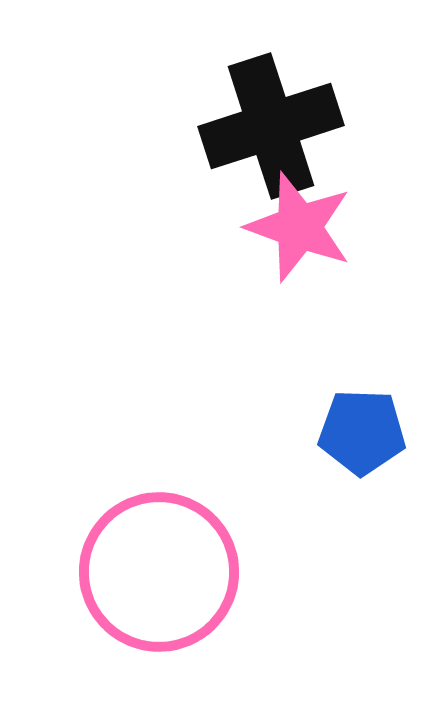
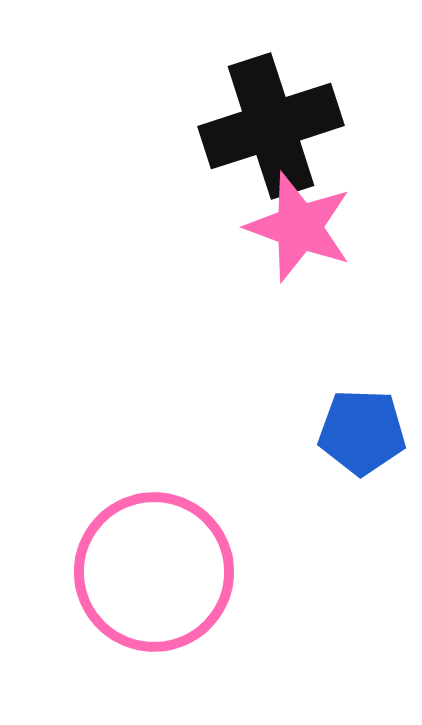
pink circle: moved 5 px left
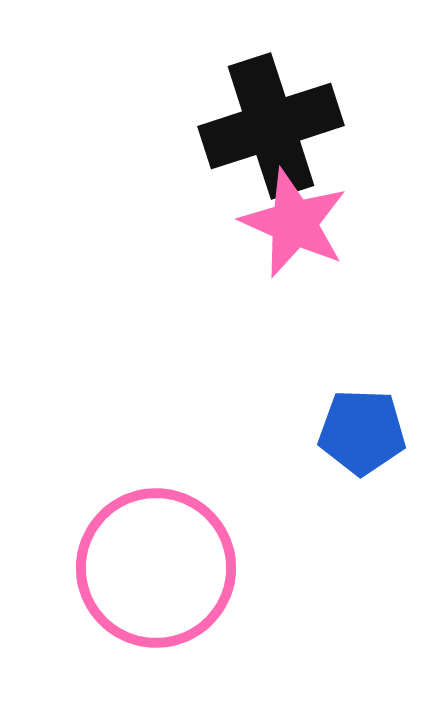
pink star: moved 5 px left, 4 px up; rotated 4 degrees clockwise
pink circle: moved 2 px right, 4 px up
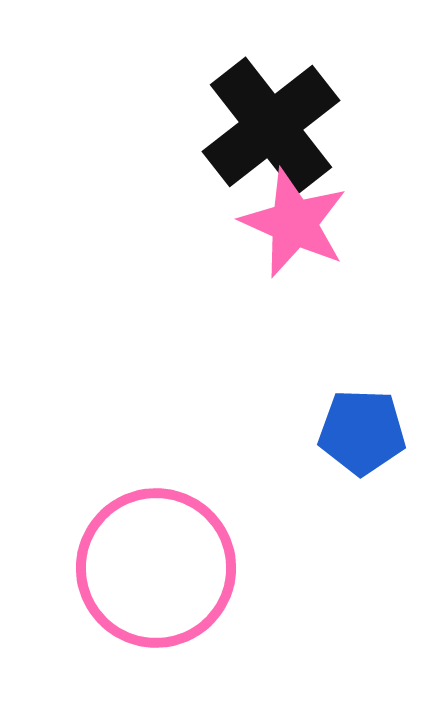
black cross: rotated 20 degrees counterclockwise
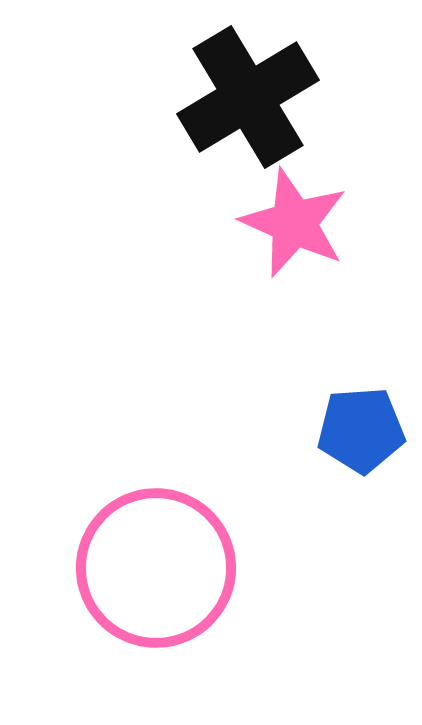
black cross: moved 23 px left, 29 px up; rotated 7 degrees clockwise
blue pentagon: moved 1 px left, 2 px up; rotated 6 degrees counterclockwise
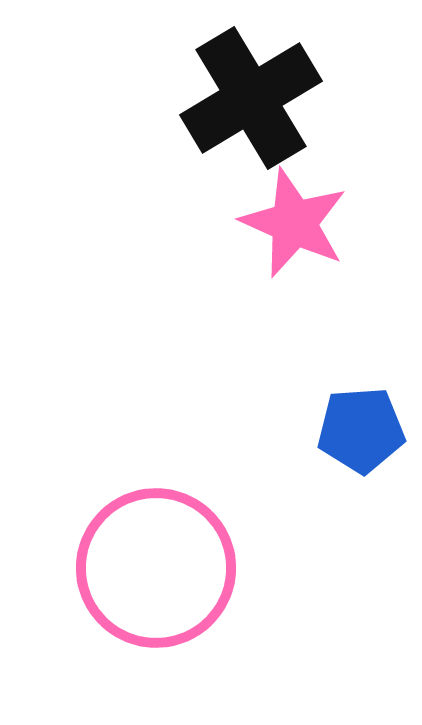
black cross: moved 3 px right, 1 px down
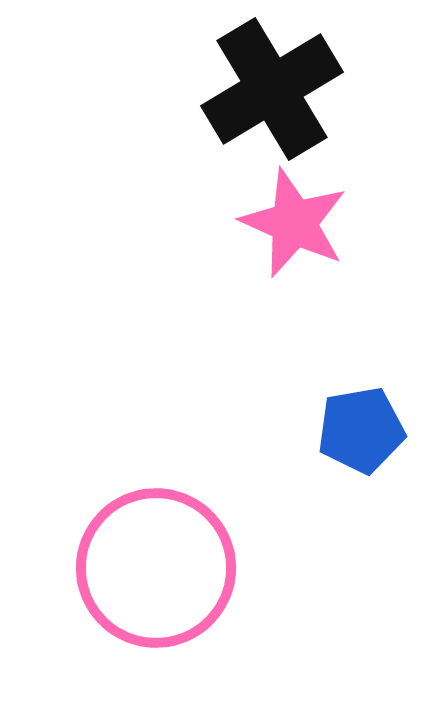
black cross: moved 21 px right, 9 px up
blue pentagon: rotated 6 degrees counterclockwise
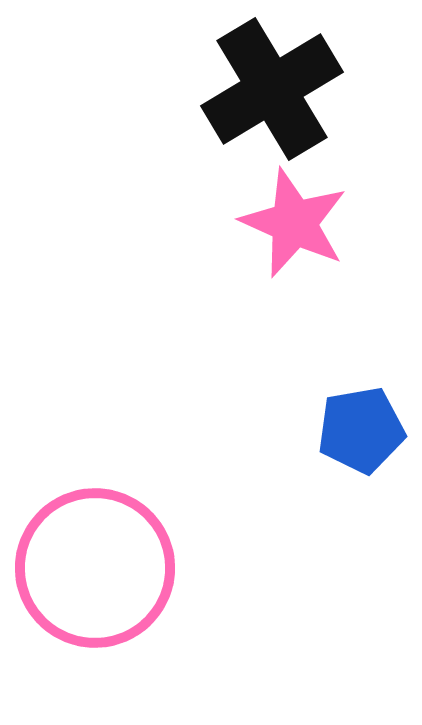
pink circle: moved 61 px left
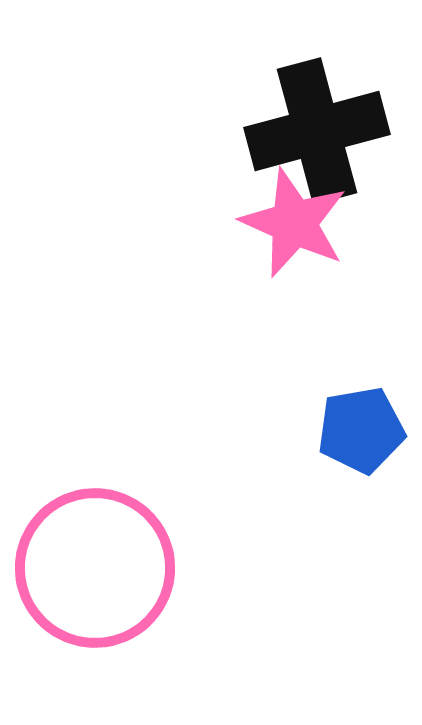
black cross: moved 45 px right, 42 px down; rotated 16 degrees clockwise
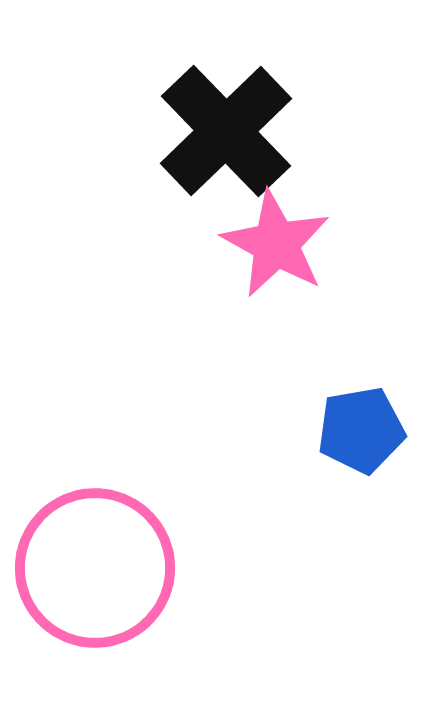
black cross: moved 91 px left; rotated 29 degrees counterclockwise
pink star: moved 18 px left, 21 px down; rotated 5 degrees clockwise
